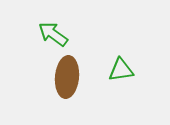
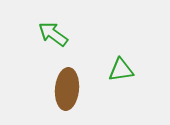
brown ellipse: moved 12 px down
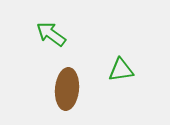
green arrow: moved 2 px left
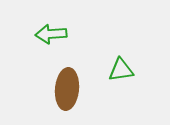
green arrow: rotated 40 degrees counterclockwise
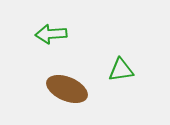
brown ellipse: rotated 72 degrees counterclockwise
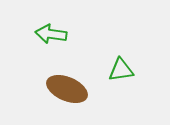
green arrow: rotated 12 degrees clockwise
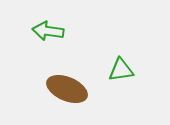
green arrow: moved 3 px left, 3 px up
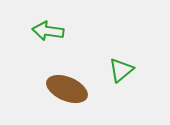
green triangle: rotated 32 degrees counterclockwise
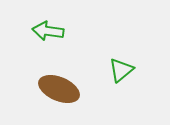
brown ellipse: moved 8 px left
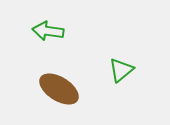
brown ellipse: rotated 9 degrees clockwise
